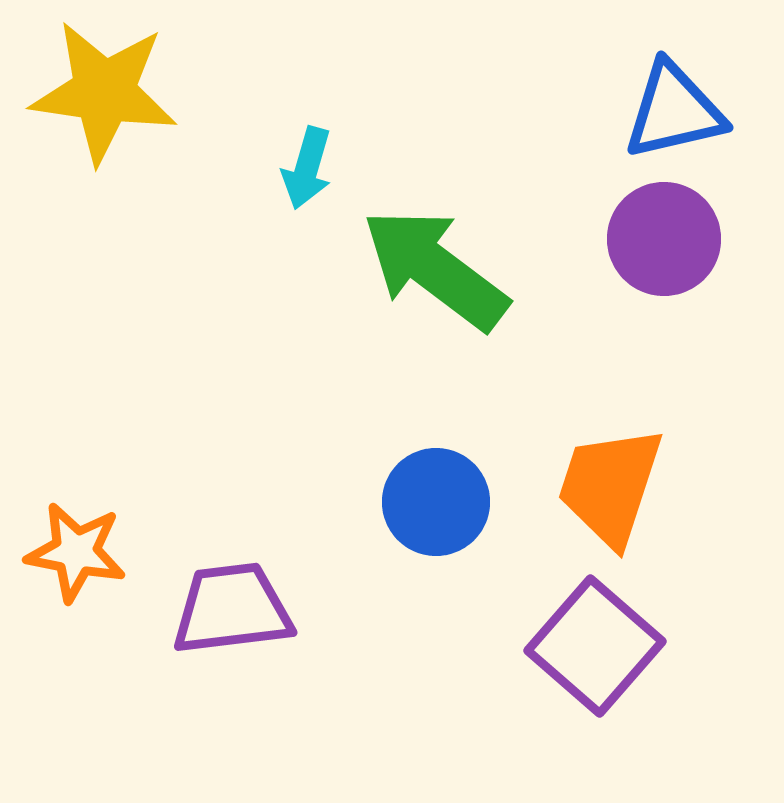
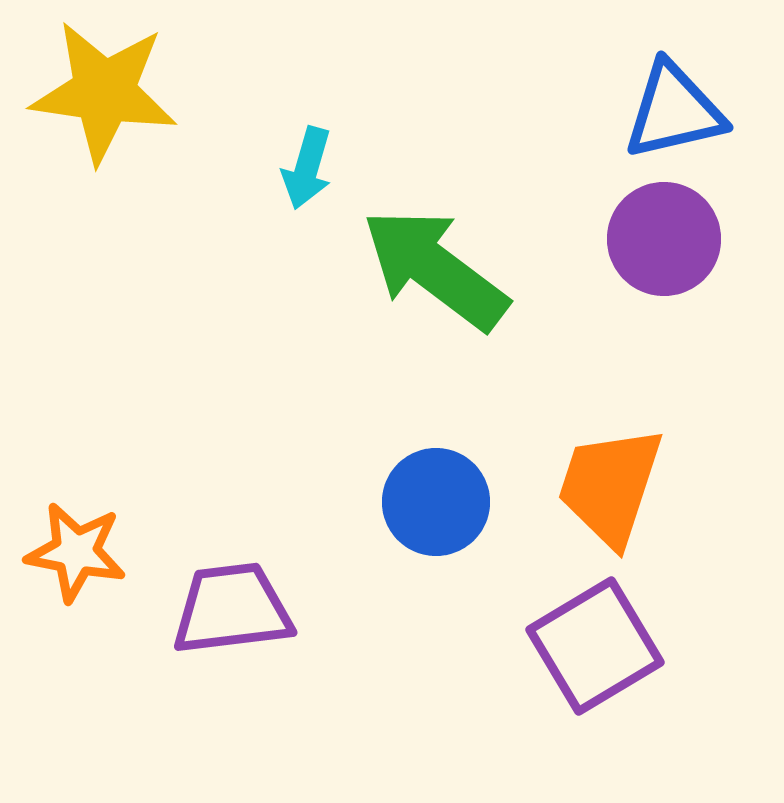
purple square: rotated 18 degrees clockwise
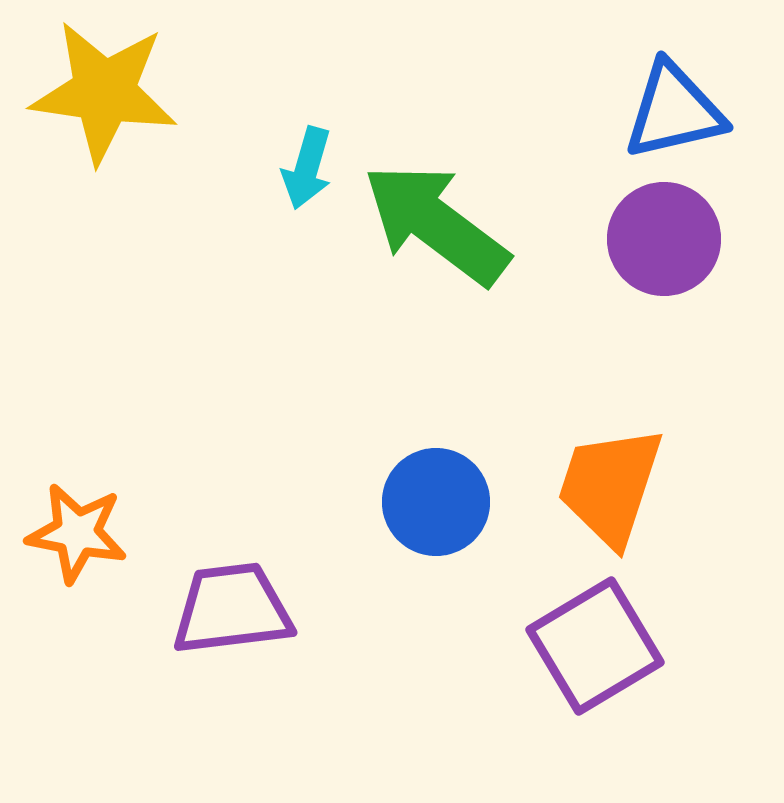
green arrow: moved 1 px right, 45 px up
orange star: moved 1 px right, 19 px up
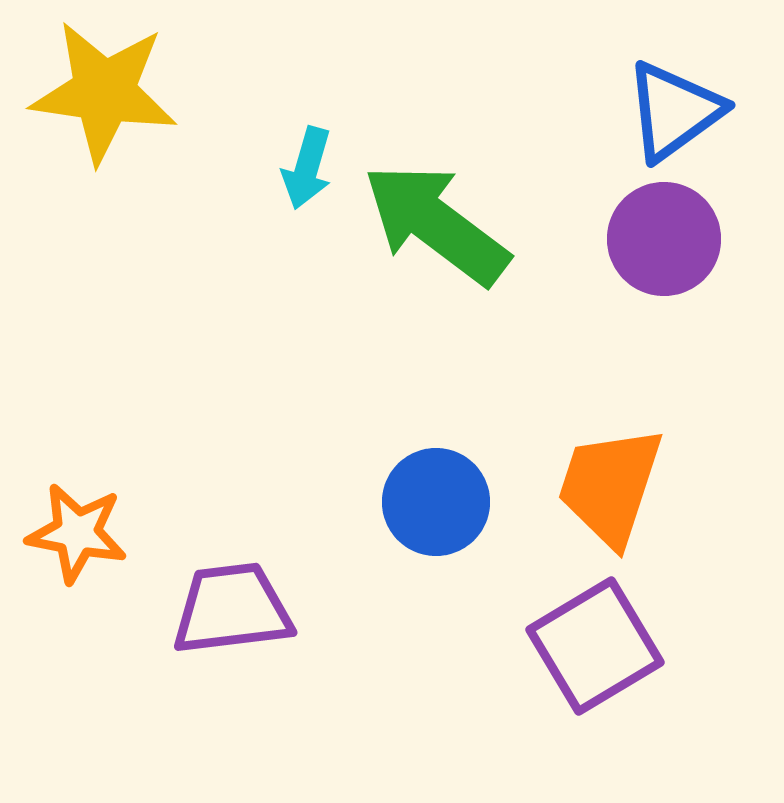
blue triangle: rotated 23 degrees counterclockwise
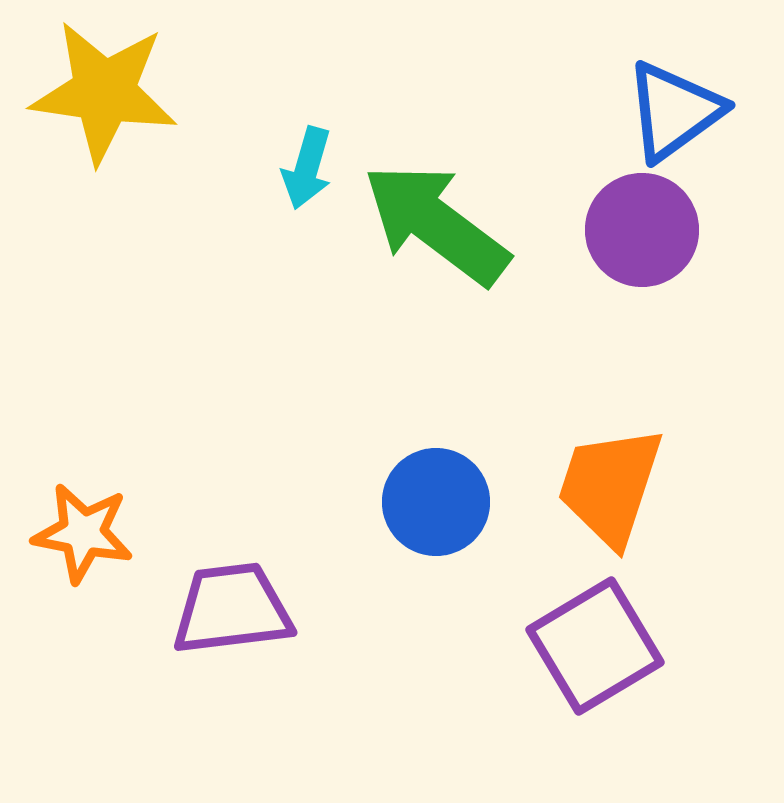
purple circle: moved 22 px left, 9 px up
orange star: moved 6 px right
